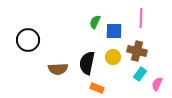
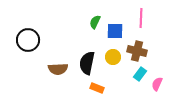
blue square: moved 1 px right
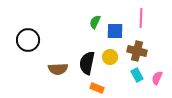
yellow circle: moved 3 px left
cyan rectangle: moved 3 px left, 1 px down; rotated 64 degrees counterclockwise
pink semicircle: moved 6 px up
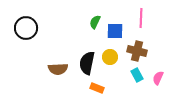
black circle: moved 2 px left, 12 px up
pink semicircle: moved 1 px right
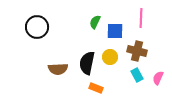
black circle: moved 11 px right, 1 px up
orange rectangle: moved 1 px left
